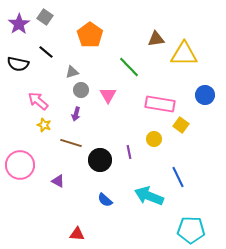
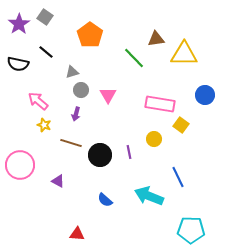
green line: moved 5 px right, 9 px up
black circle: moved 5 px up
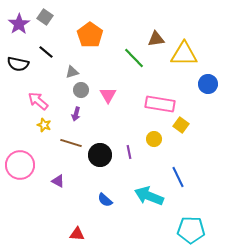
blue circle: moved 3 px right, 11 px up
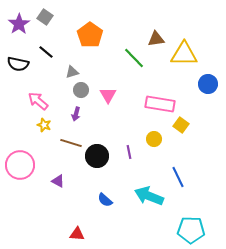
black circle: moved 3 px left, 1 px down
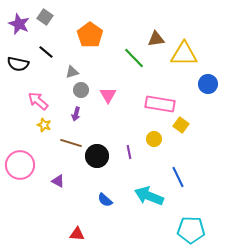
purple star: rotated 15 degrees counterclockwise
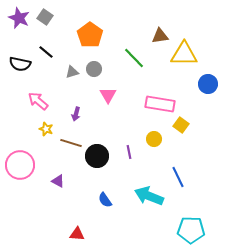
purple star: moved 6 px up
brown triangle: moved 4 px right, 3 px up
black semicircle: moved 2 px right
gray circle: moved 13 px right, 21 px up
yellow star: moved 2 px right, 4 px down
blue semicircle: rotated 14 degrees clockwise
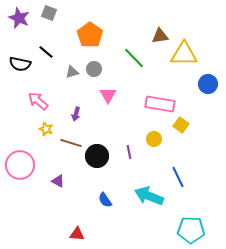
gray square: moved 4 px right, 4 px up; rotated 14 degrees counterclockwise
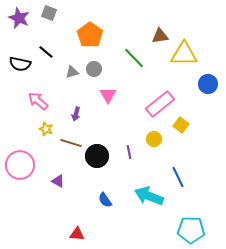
pink rectangle: rotated 48 degrees counterclockwise
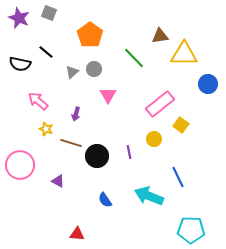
gray triangle: rotated 24 degrees counterclockwise
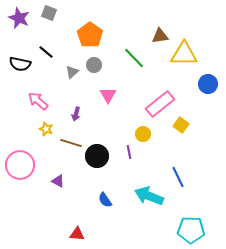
gray circle: moved 4 px up
yellow circle: moved 11 px left, 5 px up
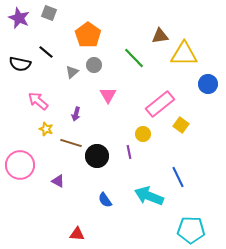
orange pentagon: moved 2 px left
